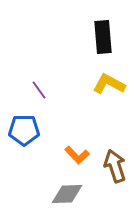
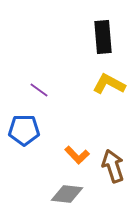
purple line: rotated 18 degrees counterclockwise
brown arrow: moved 2 px left
gray diamond: rotated 8 degrees clockwise
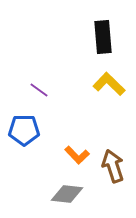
yellow L-shape: rotated 16 degrees clockwise
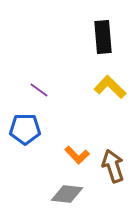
yellow L-shape: moved 1 px right, 3 px down
blue pentagon: moved 1 px right, 1 px up
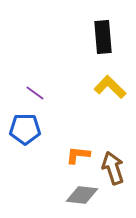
purple line: moved 4 px left, 3 px down
orange L-shape: moved 1 px right; rotated 140 degrees clockwise
brown arrow: moved 2 px down
gray diamond: moved 15 px right, 1 px down
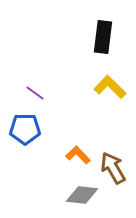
black rectangle: rotated 12 degrees clockwise
orange L-shape: rotated 40 degrees clockwise
brown arrow: rotated 12 degrees counterclockwise
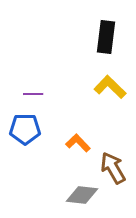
black rectangle: moved 3 px right
purple line: moved 2 px left, 1 px down; rotated 36 degrees counterclockwise
orange L-shape: moved 12 px up
